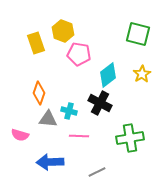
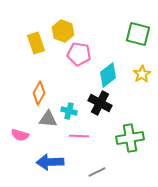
orange diamond: rotated 10 degrees clockwise
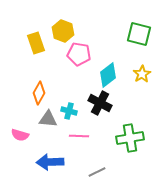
green square: moved 1 px right
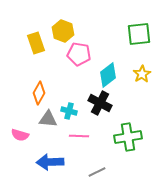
green square: rotated 20 degrees counterclockwise
green cross: moved 2 px left, 1 px up
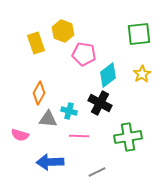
pink pentagon: moved 5 px right
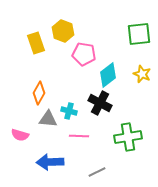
yellow star: rotated 18 degrees counterclockwise
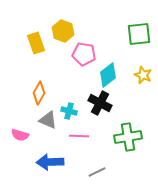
yellow star: moved 1 px right, 1 px down
gray triangle: moved 1 px down; rotated 18 degrees clockwise
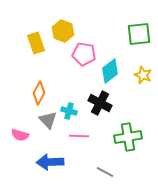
cyan diamond: moved 2 px right, 4 px up
gray triangle: rotated 24 degrees clockwise
gray line: moved 8 px right; rotated 54 degrees clockwise
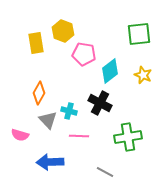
yellow rectangle: rotated 10 degrees clockwise
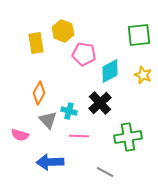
green square: moved 1 px down
cyan diamond: rotated 10 degrees clockwise
black cross: rotated 20 degrees clockwise
